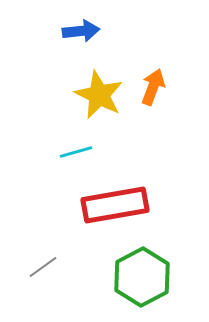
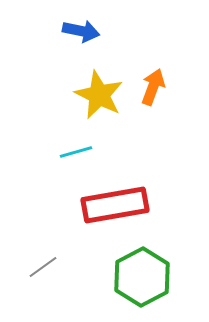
blue arrow: rotated 18 degrees clockwise
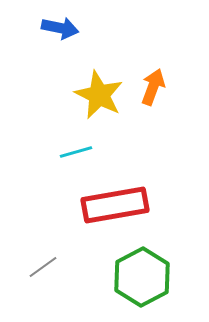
blue arrow: moved 21 px left, 3 px up
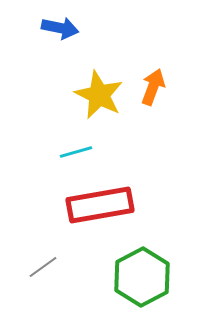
red rectangle: moved 15 px left
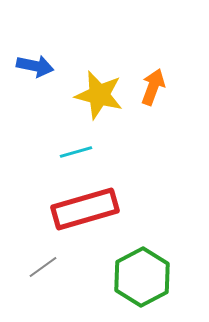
blue arrow: moved 25 px left, 38 px down
yellow star: rotated 12 degrees counterclockwise
red rectangle: moved 15 px left, 4 px down; rotated 6 degrees counterclockwise
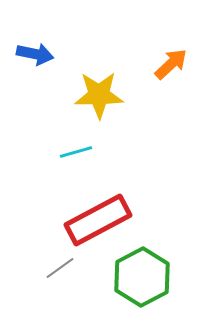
blue arrow: moved 12 px up
orange arrow: moved 18 px right, 23 px up; rotated 27 degrees clockwise
yellow star: rotated 15 degrees counterclockwise
red rectangle: moved 13 px right, 11 px down; rotated 12 degrees counterclockwise
gray line: moved 17 px right, 1 px down
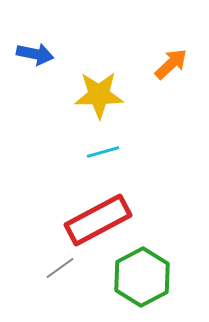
cyan line: moved 27 px right
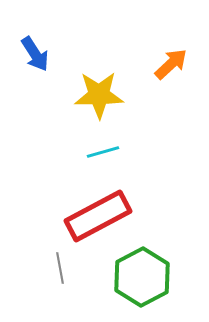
blue arrow: rotated 45 degrees clockwise
red rectangle: moved 4 px up
gray line: rotated 64 degrees counterclockwise
